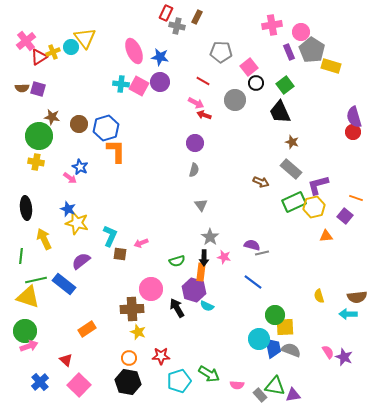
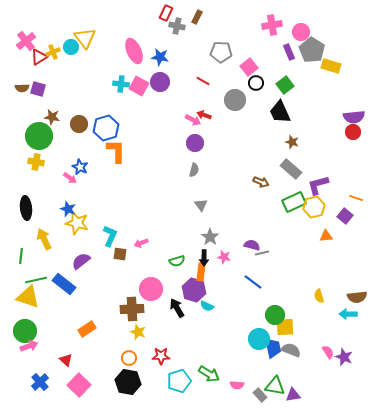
pink arrow at (196, 103): moved 3 px left, 17 px down
purple semicircle at (354, 117): rotated 80 degrees counterclockwise
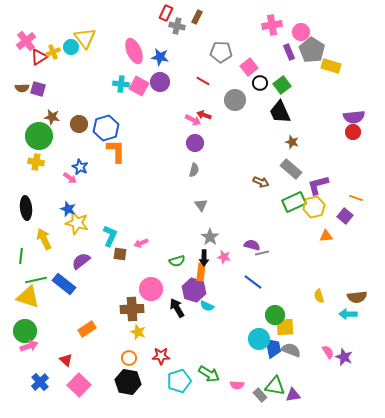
black circle at (256, 83): moved 4 px right
green square at (285, 85): moved 3 px left
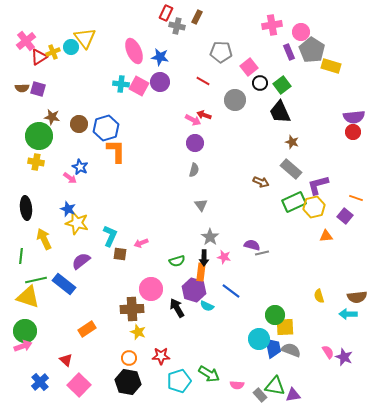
blue line at (253, 282): moved 22 px left, 9 px down
pink arrow at (29, 346): moved 6 px left
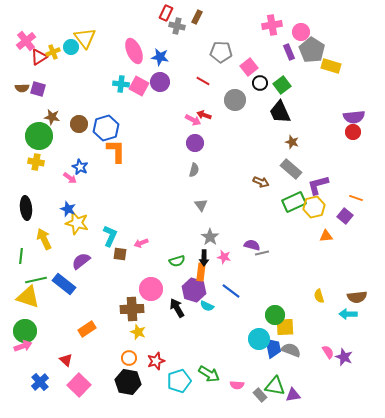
red star at (161, 356): moved 5 px left, 5 px down; rotated 18 degrees counterclockwise
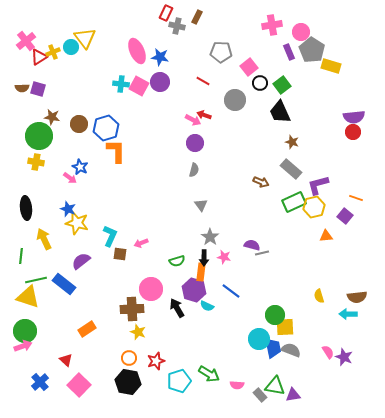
pink ellipse at (134, 51): moved 3 px right
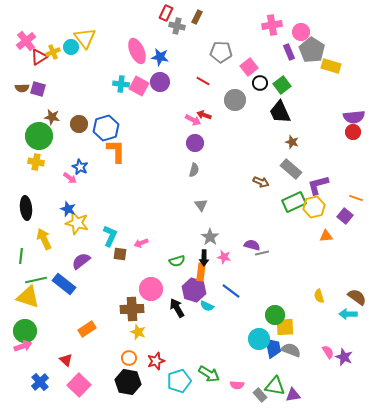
brown semicircle at (357, 297): rotated 138 degrees counterclockwise
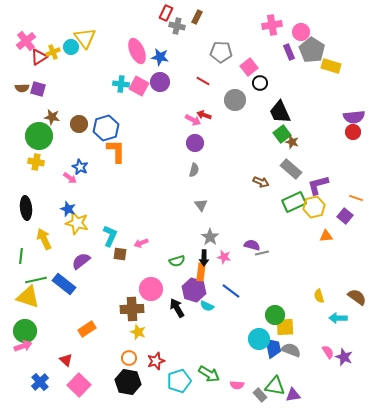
green square at (282, 85): moved 49 px down
cyan arrow at (348, 314): moved 10 px left, 4 px down
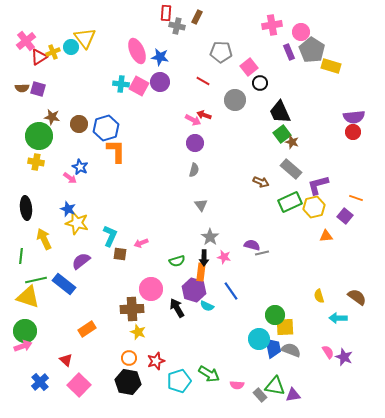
red rectangle at (166, 13): rotated 21 degrees counterclockwise
green rectangle at (294, 202): moved 4 px left
blue line at (231, 291): rotated 18 degrees clockwise
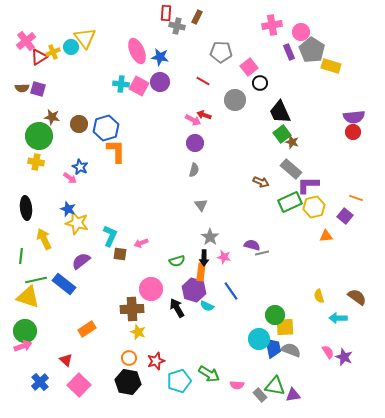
purple L-shape at (318, 185): moved 10 px left; rotated 15 degrees clockwise
